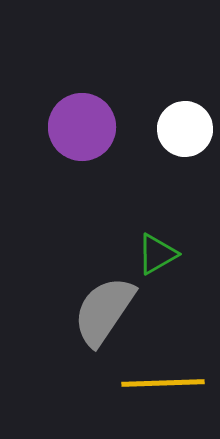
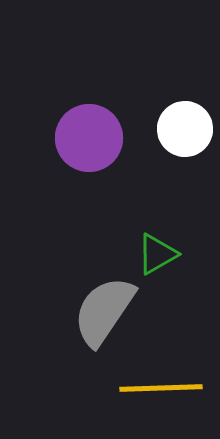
purple circle: moved 7 px right, 11 px down
yellow line: moved 2 px left, 5 px down
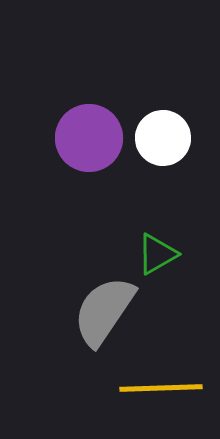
white circle: moved 22 px left, 9 px down
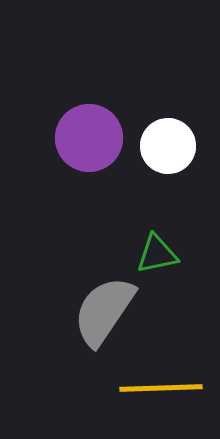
white circle: moved 5 px right, 8 px down
green triangle: rotated 18 degrees clockwise
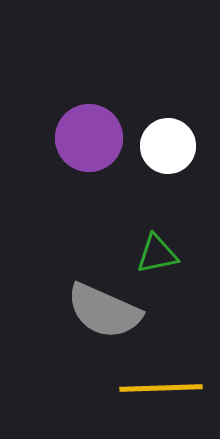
gray semicircle: rotated 100 degrees counterclockwise
